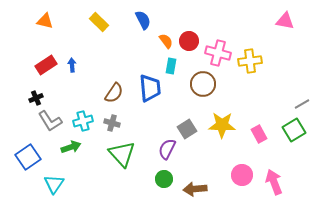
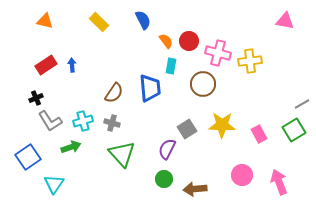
pink arrow: moved 5 px right
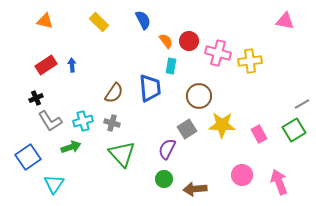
brown circle: moved 4 px left, 12 px down
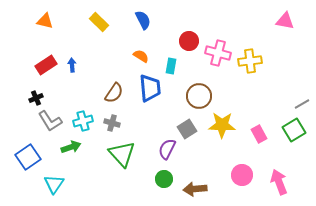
orange semicircle: moved 25 px left, 15 px down; rotated 21 degrees counterclockwise
